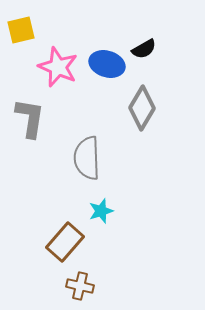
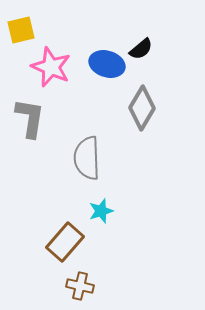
black semicircle: moved 3 px left; rotated 10 degrees counterclockwise
pink star: moved 7 px left
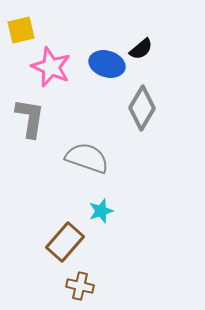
gray semicircle: rotated 111 degrees clockwise
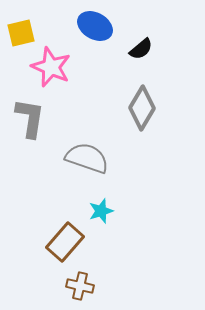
yellow square: moved 3 px down
blue ellipse: moved 12 px left, 38 px up; rotated 12 degrees clockwise
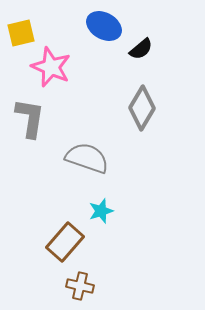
blue ellipse: moved 9 px right
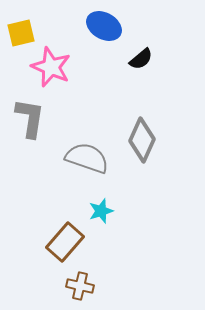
black semicircle: moved 10 px down
gray diamond: moved 32 px down; rotated 6 degrees counterclockwise
